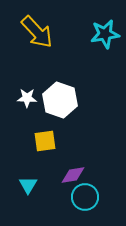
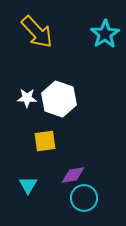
cyan star: rotated 24 degrees counterclockwise
white hexagon: moved 1 px left, 1 px up
cyan circle: moved 1 px left, 1 px down
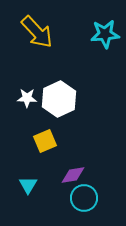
cyan star: rotated 28 degrees clockwise
white hexagon: rotated 16 degrees clockwise
yellow square: rotated 15 degrees counterclockwise
